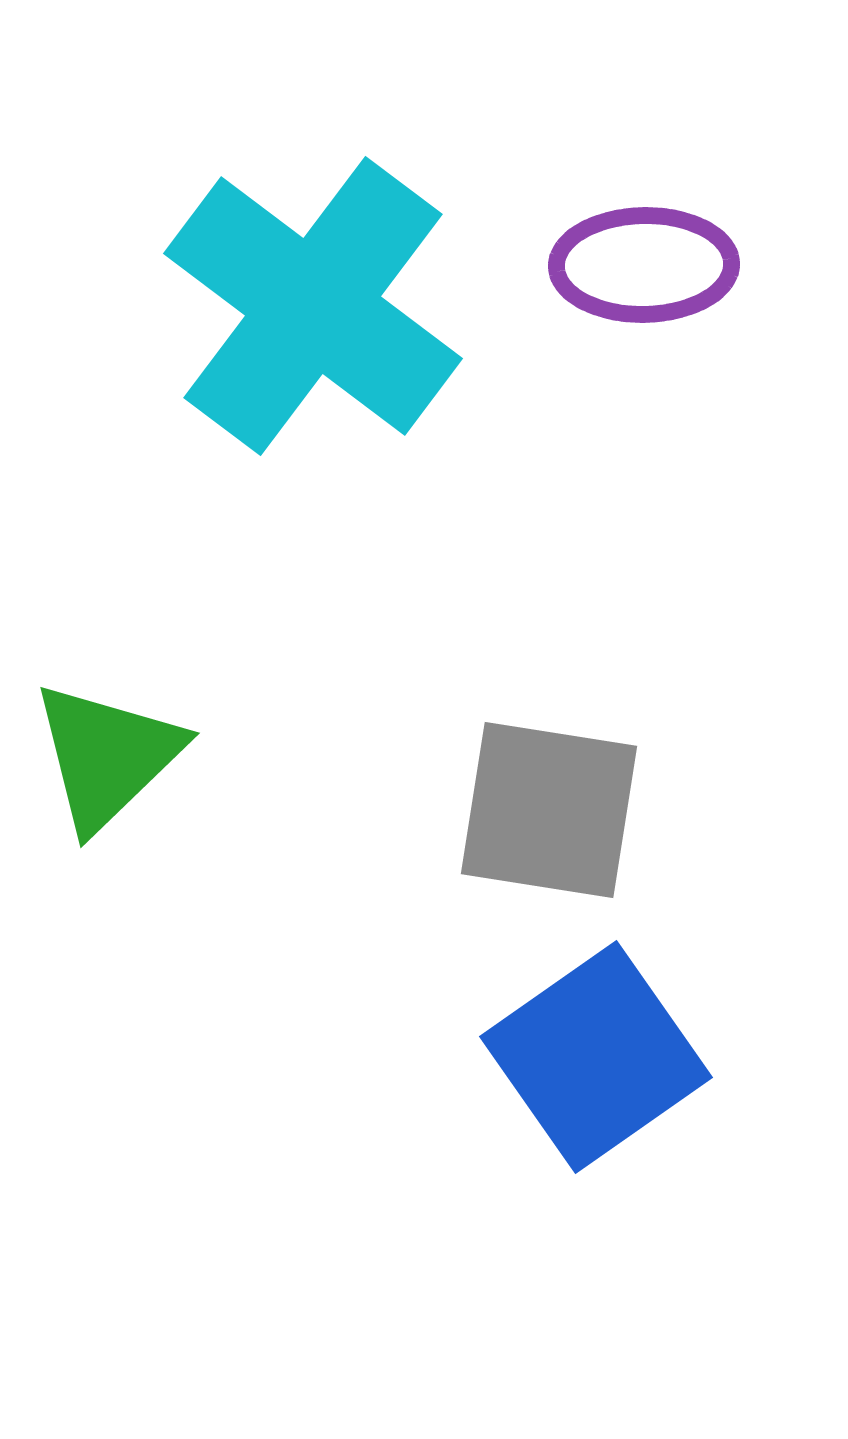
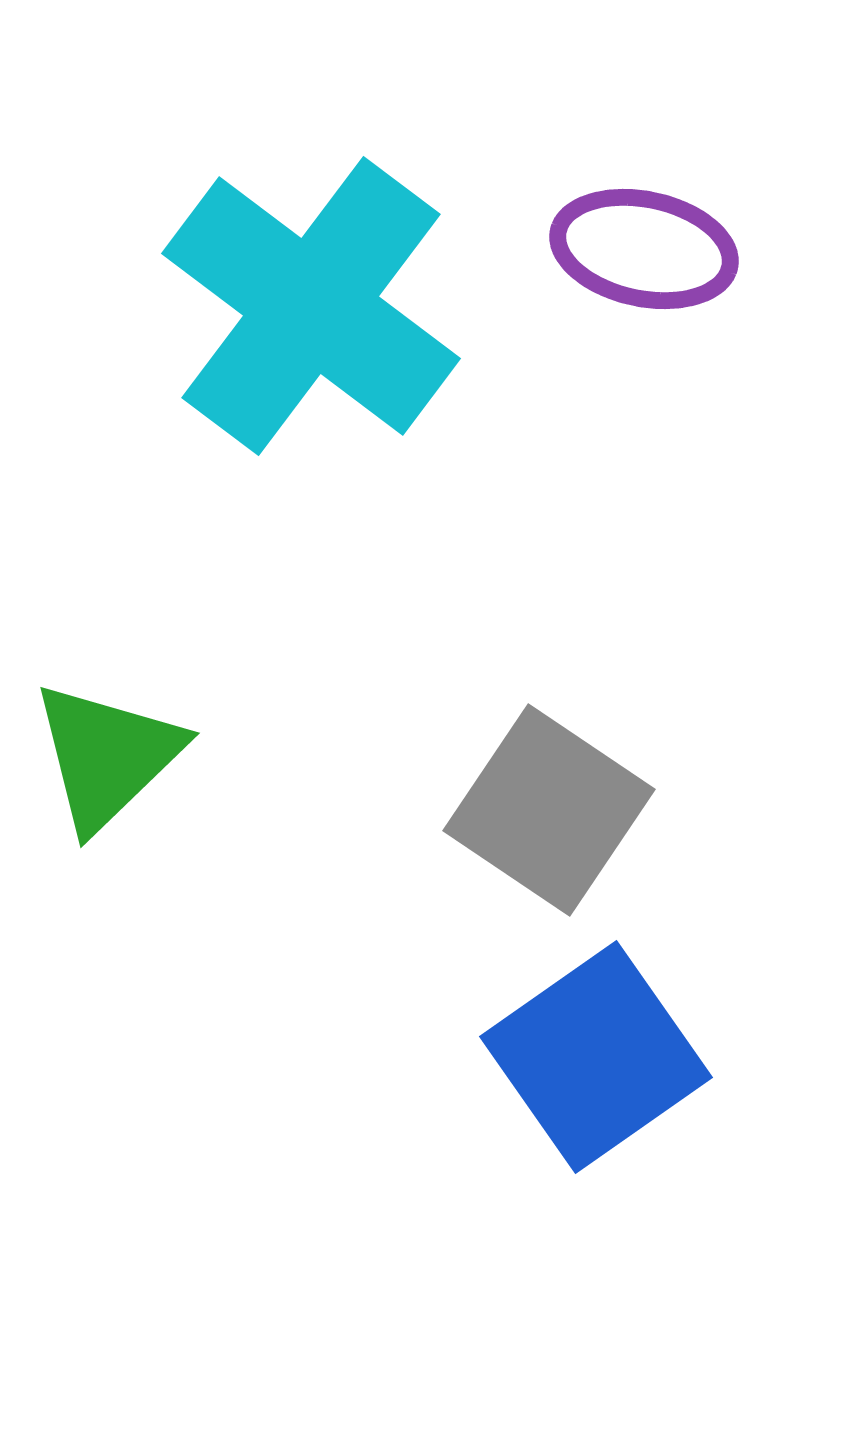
purple ellipse: moved 16 px up; rotated 13 degrees clockwise
cyan cross: moved 2 px left
gray square: rotated 25 degrees clockwise
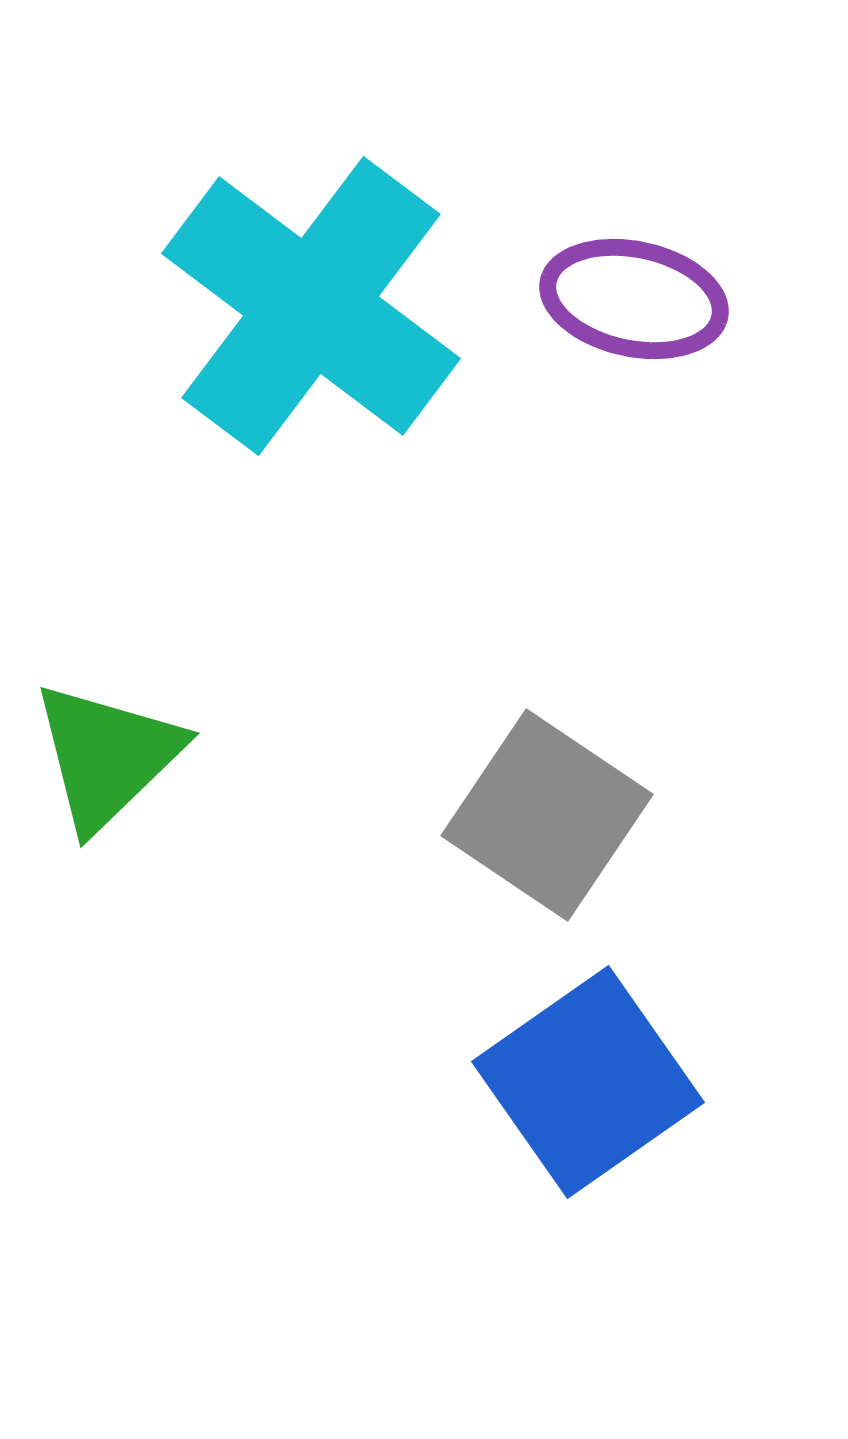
purple ellipse: moved 10 px left, 50 px down
gray square: moved 2 px left, 5 px down
blue square: moved 8 px left, 25 px down
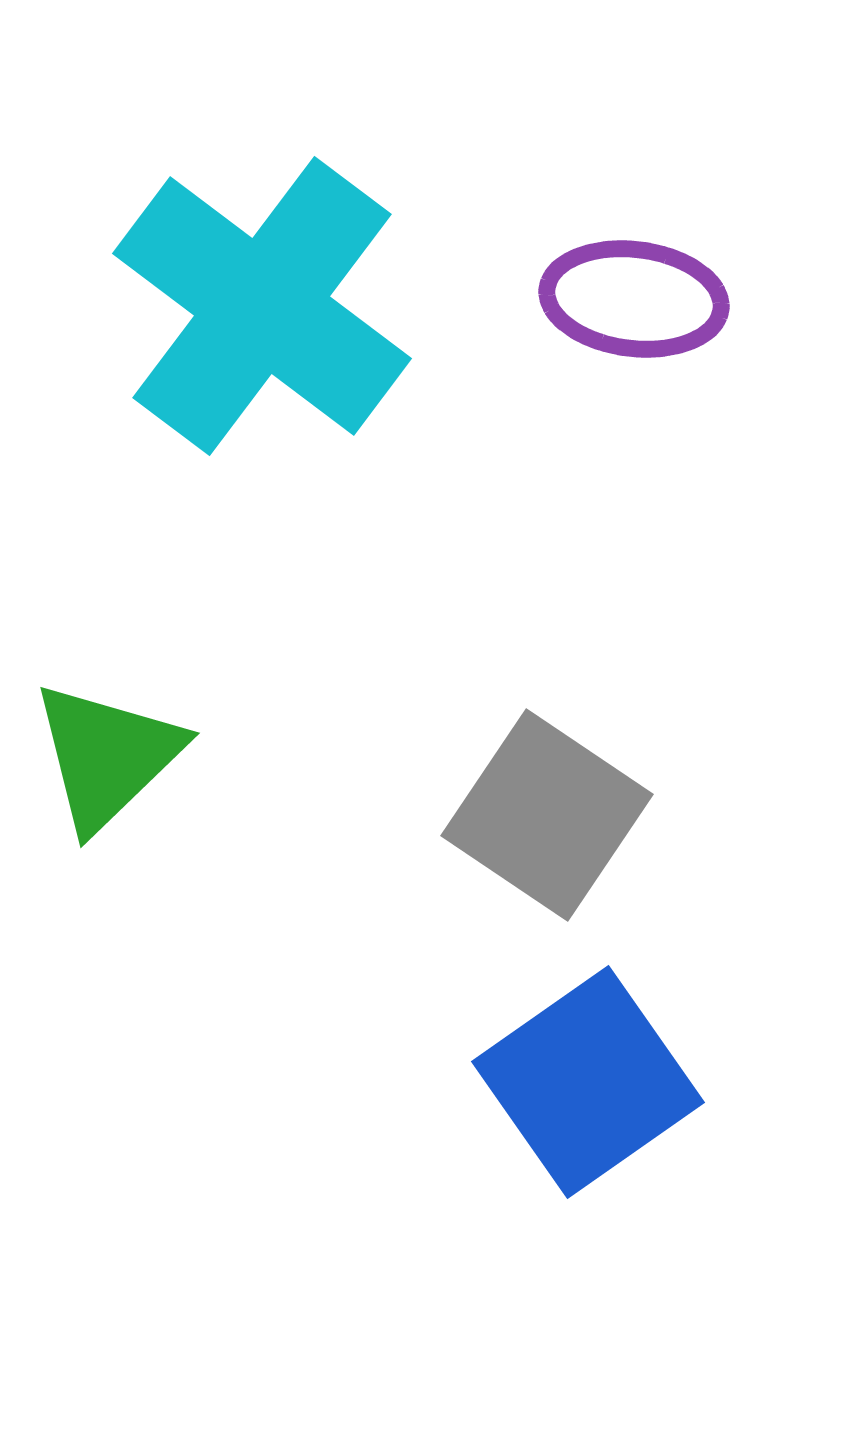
purple ellipse: rotated 5 degrees counterclockwise
cyan cross: moved 49 px left
